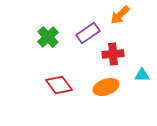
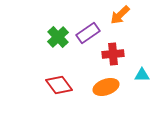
green cross: moved 10 px right
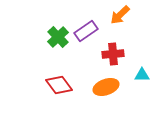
purple rectangle: moved 2 px left, 2 px up
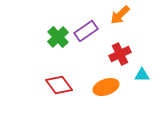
red cross: moved 7 px right; rotated 20 degrees counterclockwise
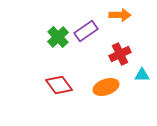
orange arrow: rotated 135 degrees counterclockwise
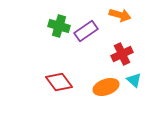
orange arrow: rotated 15 degrees clockwise
green cross: moved 1 px right, 11 px up; rotated 30 degrees counterclockwise
red cross: moved 2 px right
cyan triangle: moved 8 px left, 5 px down; rotated 42 degrees clockwise
red diamond: moved 3 px up
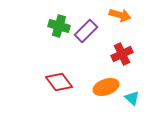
purple rectangle: rotated 10 degrees counterclockwise
cyan triangle: moved 2 px left, 18 px down
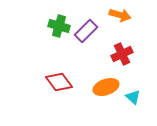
cyan triangle: moved 1 px right, 1 px up
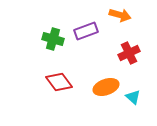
green cross: moved 6 px left, 13 px down
purple rectangle: rotated 25 degrees clockwise
red cross: moved 7 px right, 1 px up
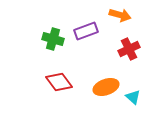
red cross: moved 4 px up
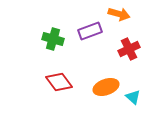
orange arrow: moved 1 px left, 1 px up
purple rectangle: moved 4 px right
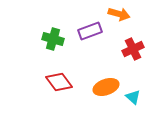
red cross: moved 4 px right
